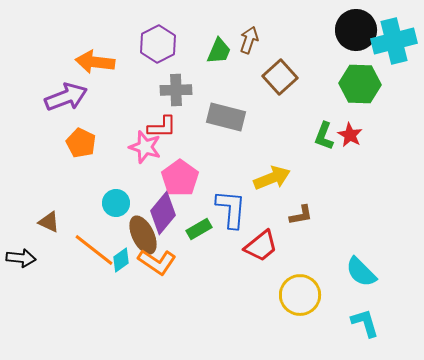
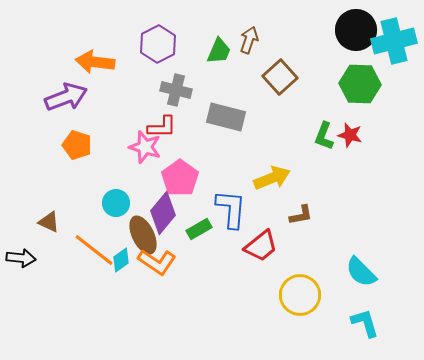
gray cross: rotated 16 degrees clockwise
red star: rotated 15 degrees counterclockwise
orange pentagon: moved 4 px left, 2 px down; rotated 8 degrees counterclockwise
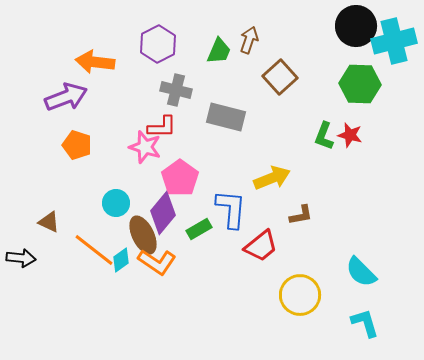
black circle: moved 4 px up
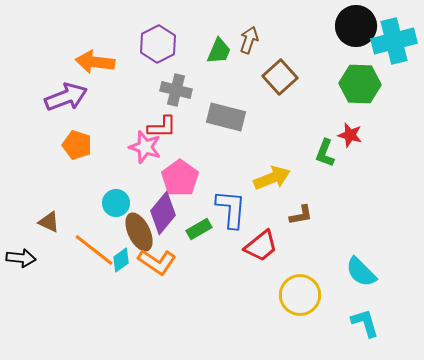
green L-shape: moved 1 px right, 17 px down
brown ellipse: moved 4 px left, 3 px up
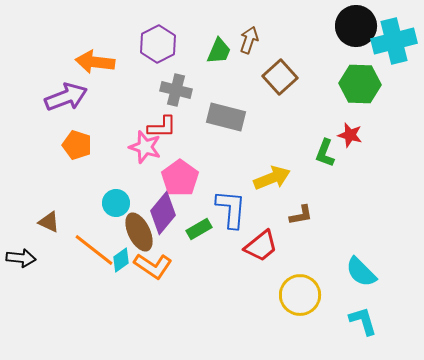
orange L-shape: moved 4 px left, 4 px down
cyan L-shape: moved 2 px left, 2 px up
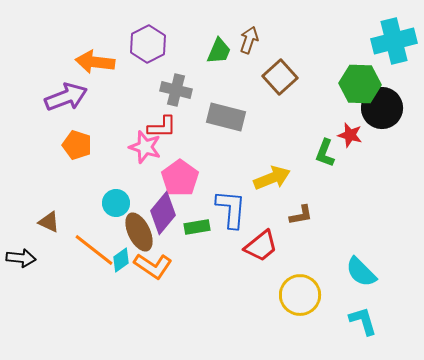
black circle: moved 26 px right, 82 px down
purple hexagon: moved 10 px left
green rectangle: moved 2 px left, 2 px up; rotated 20 degrees clockwise
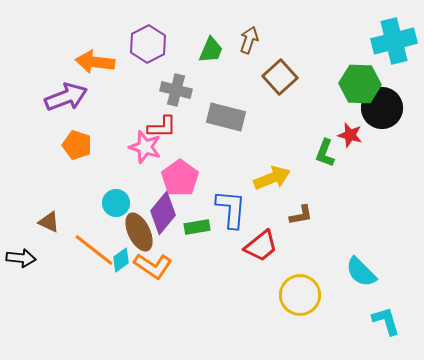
green trapezoid: moved 8 px left, 1 px up
cyan L-shape: moved 23 px right
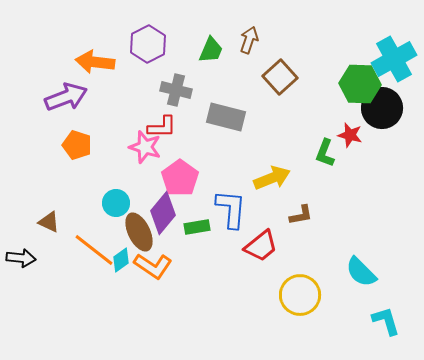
cyan cross: moved 18 px down; rotated 15 degrees counterclockwise
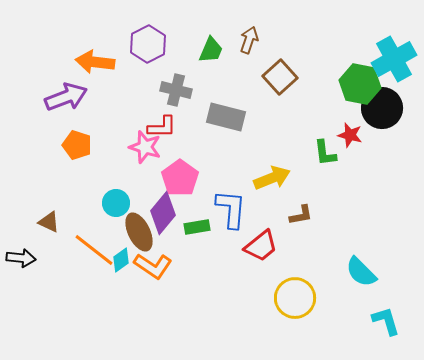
green hexagon: rotated 9 degrees clockwise
green L-shape: rotated 28 degrees counterclockwise
yellow circle: moved 5 px left, 3 px down
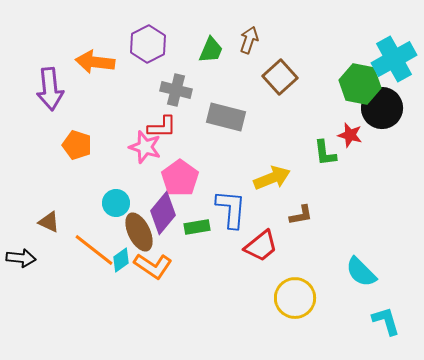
purple arrow: moved 16 px left, 8 px up; rotated 105 degrees clockwise
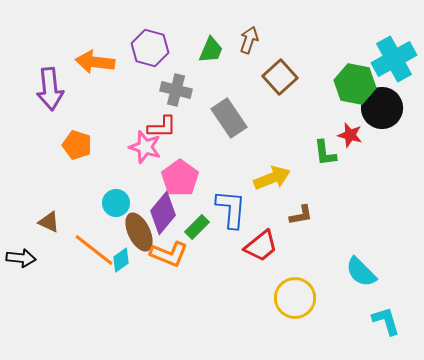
purple hexagon: moved 2 px right, 4 px down; rotated 18 degrees counterclockwise
green hexagon: moved 5 px left
gray rectangle: moved 3 px right, 1 px down; rotated 42 degrees clockwise
green rectangle: rotated 35 degrees counterclockwise
orange L-shape: moved 16 px right, 12 px up; rotated 12 degrees counterclockwise
